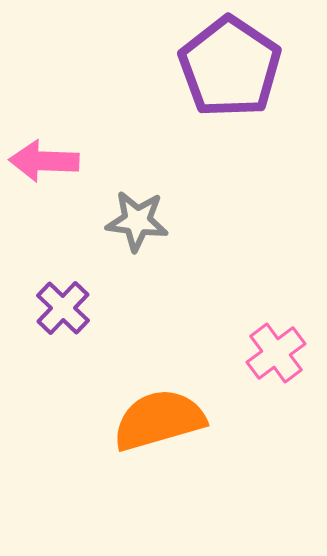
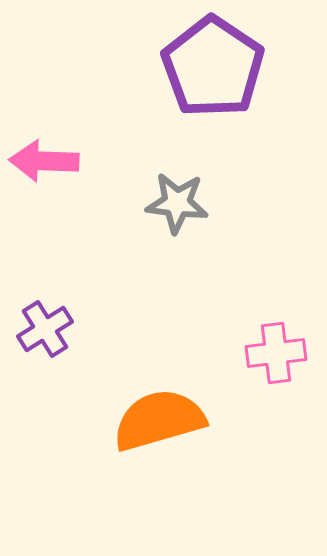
purple pentagon: moved 17 px left
gray star: moved 40 px right, 18 px up
purple cross: moved 18 px left, 21 px down; rotated 14 degrees clockwise
pink cross: rotated 30 degrees clockwise
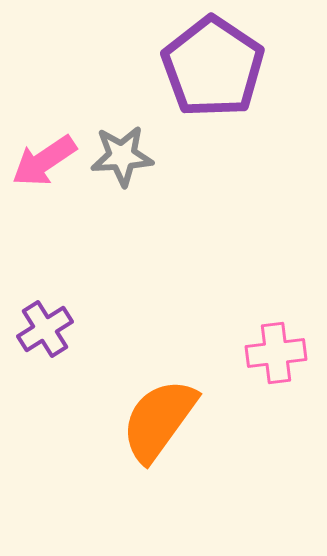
pink arrow: rotated 36 degrees counterclockwise
gray star: moved 55 px left, 47 px up; rotated 10 degrees counterclockwise
orange semicircle: rotated 38 degrees counterclockwise
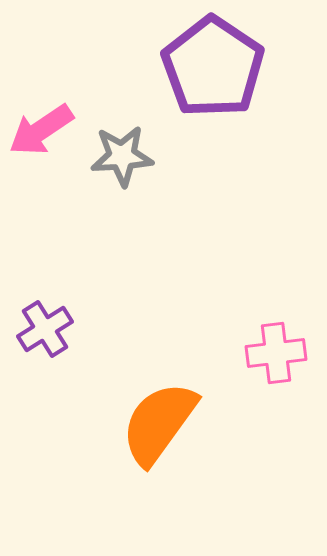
pink arrow: moved 3 px left, 31 px up
orange semicircle: moved 3 px down
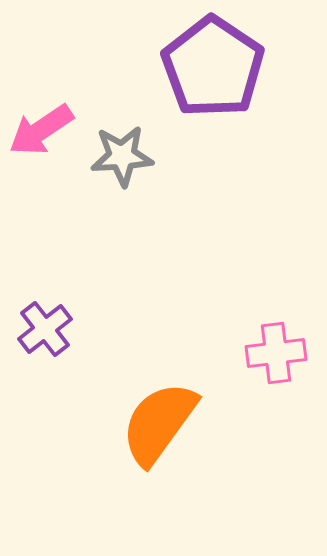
purple cross: rotated 6 degrees counterclockwise
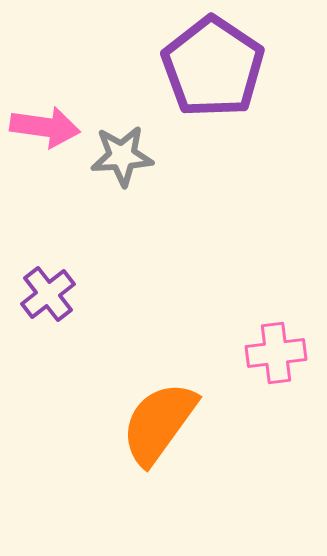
pink arrow: moved 4 px right, 3 px up; rotated 138 degrees counterclockwise
purple cross: moved 3 px right, 35 px up
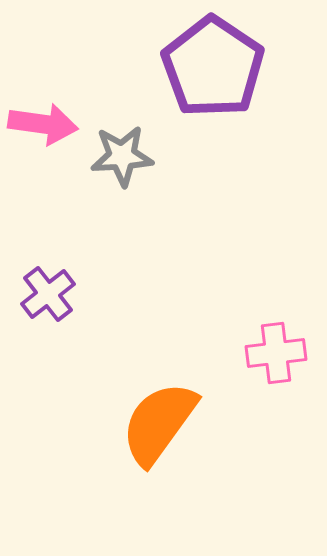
pink arrow: moved 2 px left, 3 px up
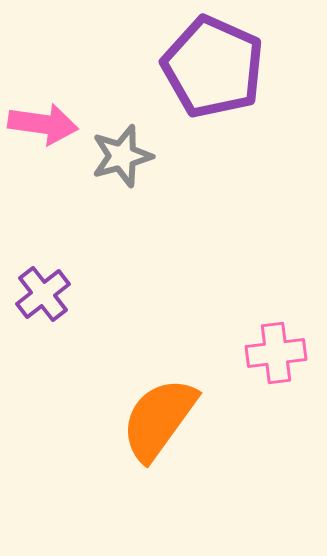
purple pentagon: rotated 10 degrees counterclockwise
gray star: rotated 12 degrees counterclockwise
purple cross: moved 5 px left
orange semicircle: moved 4 px up
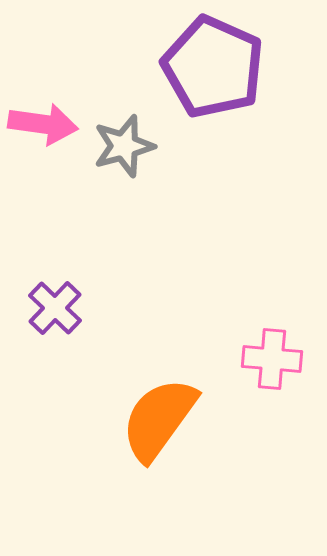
gray star: moved 2 px right, 10 px up
purple cross: moved 12 px right, 14 px down; rotated 8 degrees counterclockwise
pink cross: moved 4 px left, 6 px down; rotated 12 degrees clockwise
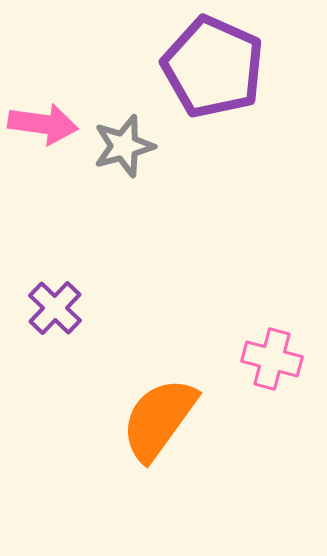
pink cross: rotated 10 degrees clockwise
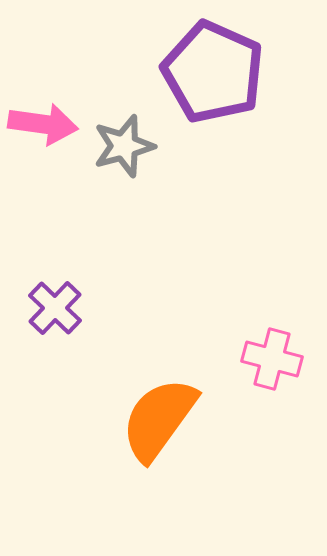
purple pentagon: moved 5 px down
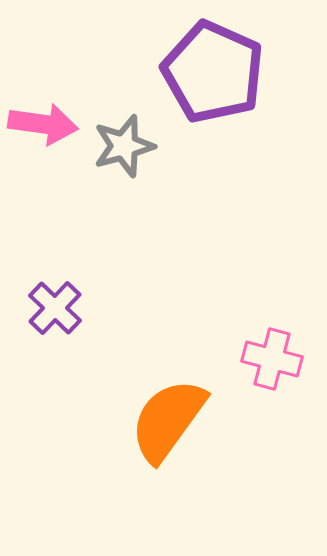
orange semicircle: moved 9 px right, 1 px down
